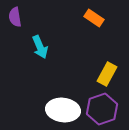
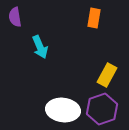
orange rectangle: rotated 66 degrees clockwise
yellow rectangle: moved 1 px down
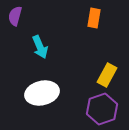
purple semicircle: moved 1 px up; rotated 24 degrees clockwise
white ellipse: moved 21 px left, 17 px up; rotated 20 degrees counterclockwise
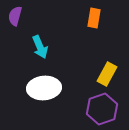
yellow rectangle: moved 1 px up
white ellipse: moved 2 px right, 5 px up; rotated 8 degrees clockwise
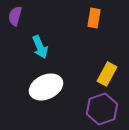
white ellipse: moved 2 px right, 1 px up; rotated 20 degrees counterclockwise
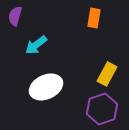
cyan arrow: moved 4 px left, 2 px up; rotated 75 degrees clockwise
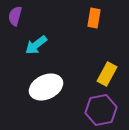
purple hexagon: moved 1 px left, 1 px down; rotated 8 degrees clockwise
